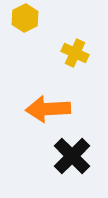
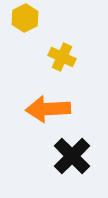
yellow cross: moved 13 px left, 4 px down
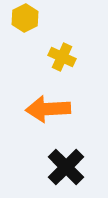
black cross: moved 6 px left, 11 px down
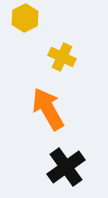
orange arrow: rotated 63 degrees clockwise
black cross: rotated 9 degrees clockwise
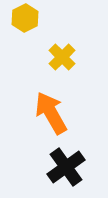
yellow cross: rotated 20 degrees clockwise
orange arrow: moved 3 px right, 4 px down
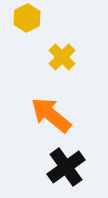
yellow hexagon: moved 2 px right
orange arrow: moved 2 px down; rotated 21 degrees counterclockwise
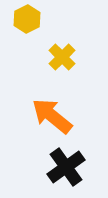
yellow hexagon: moved 1 px down
orange arrow: moved 1 px right, 1 px down
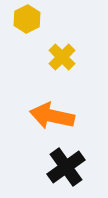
orange arrow: rotated 27 degrees counterclockwise
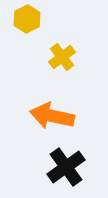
yellow cross: rotated 8 degrees clockwise
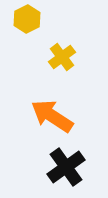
orange arrow: rotated 21 degrees clockwise
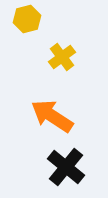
yellow hexagon: rotated 12 degrees clockwise
black cross: rotated 15 degrees counterclockwise
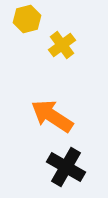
yellow cross: moved 12 px up
black cross: rotated 9 degrees counterclockwise
